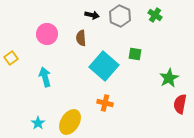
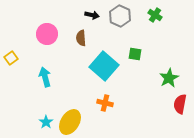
cyan star: moved 8 px right, 1 px up
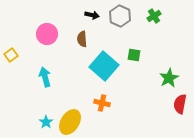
green cross: moved 1 px left, 1 px down; rotated 24 degrees clockwise
brown semicircle: moved 1 px right, 1 px down
green square: moved 1 px left, 1 px down
yellow square: moved 3 px up
orange cross: moved 3 px left
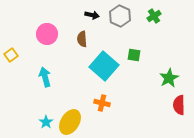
red semicircle: moved 1 px left, 1 px down; rotated 12 degrees counterclockwise
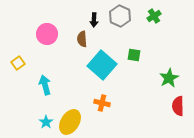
black arrow: moved 2 px right, 5 px down; rotated 80 degrees clockwise
yellow square: moved 7 px right, 8 px down
cyan square: moved 2 px left, 1 px up
cyan arrow: moved 8 px down
red semicircle: moved 1 px left, 1 px down
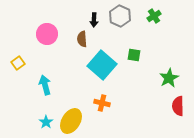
yellow ellipse: moved 1 px right, 1 px up
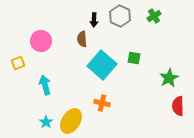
pink circle: moved 6 px left, 7 px down
green square: moved 3 px down
yellow square: rotated 16 degrees clockwise
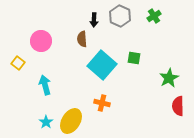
yellow square: rotated 32 degrees counterclockwise
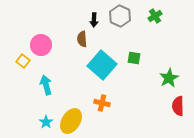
green cross: moved 1 px right
pink circle: moved 4 px down
yellow square: moved 5 px right, 2 px up
cyan arrow: moved 1 px right
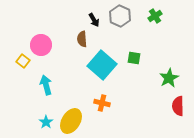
black arrow: rotated 32 degrees counterclockwise
